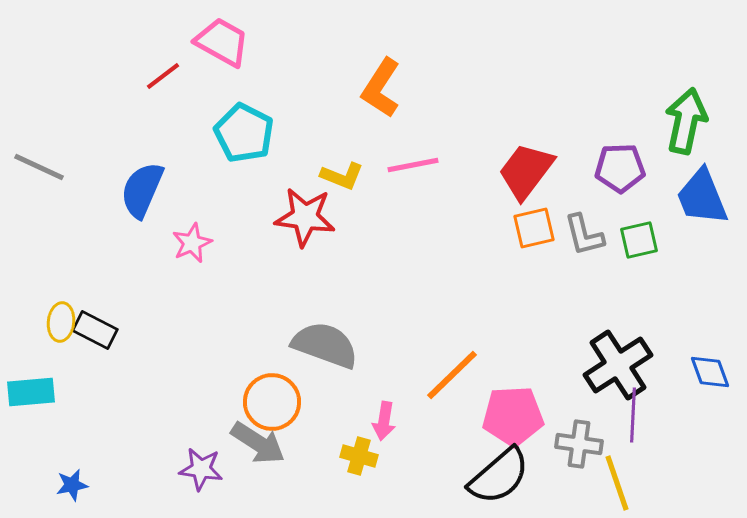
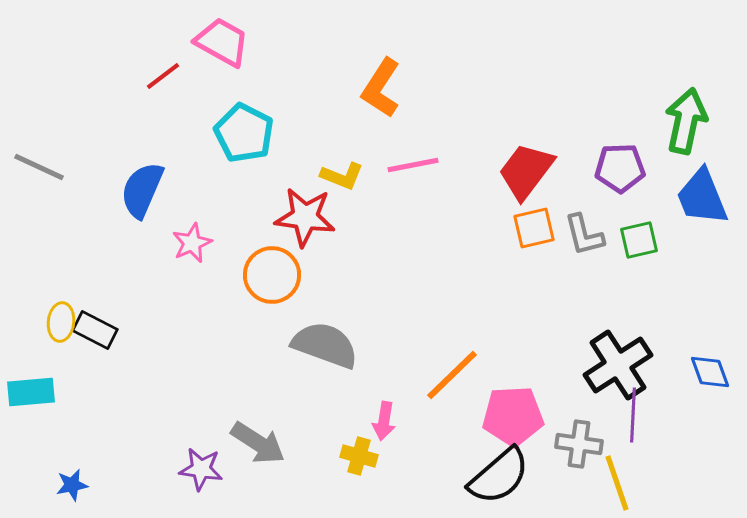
orange circle: moved 127 px up
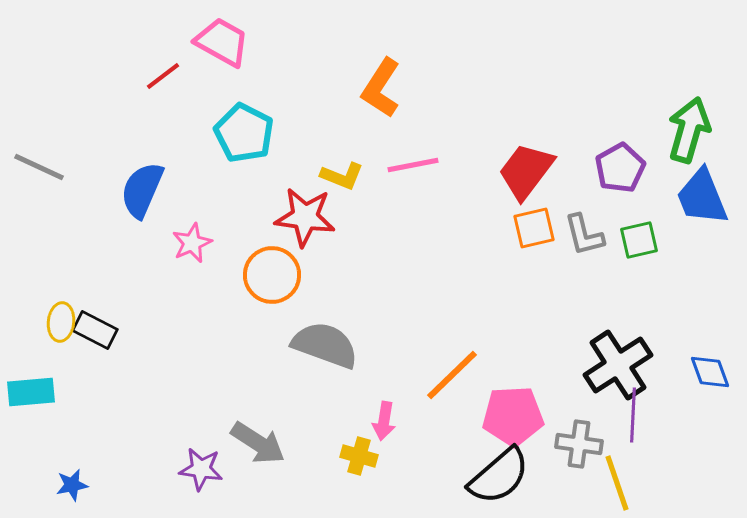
green arrow: moved 3 px right, 9 px down; rotated 4 degrees clockwise
purple pentagon: rotated 27 degrees counterclockwise
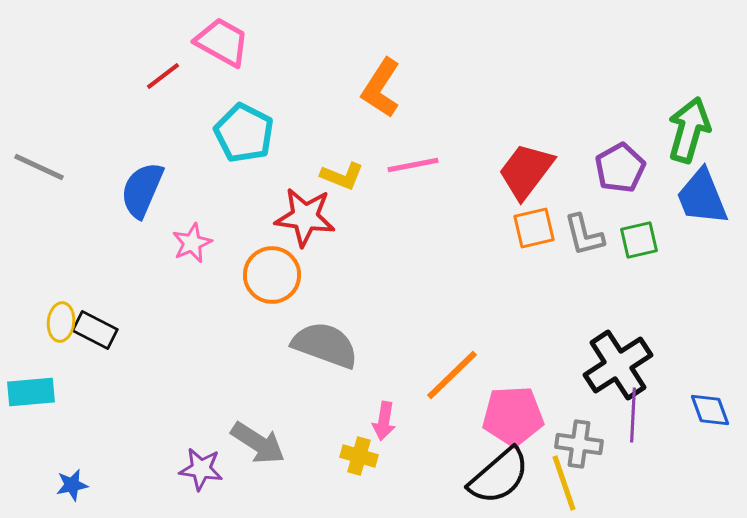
blue diamond: moved 38 px down
yellow line: moved 53 px left
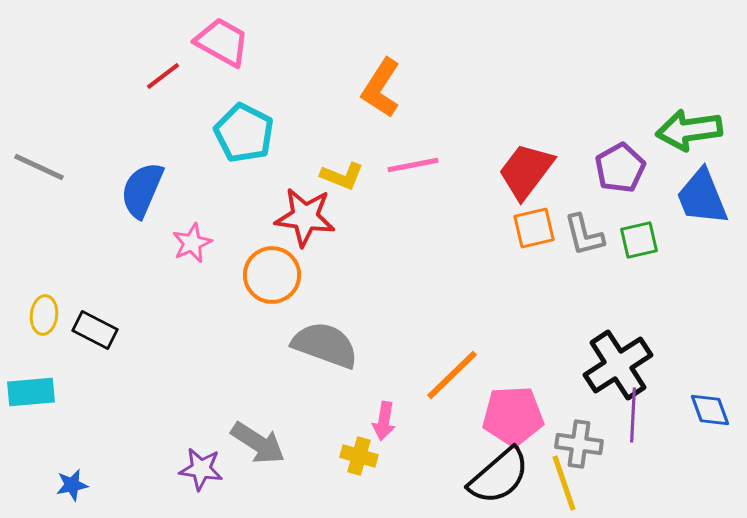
green arrow: rotated 114 degrees counterclockwise
yellow ellipse: moved 17 px left, 7 px up
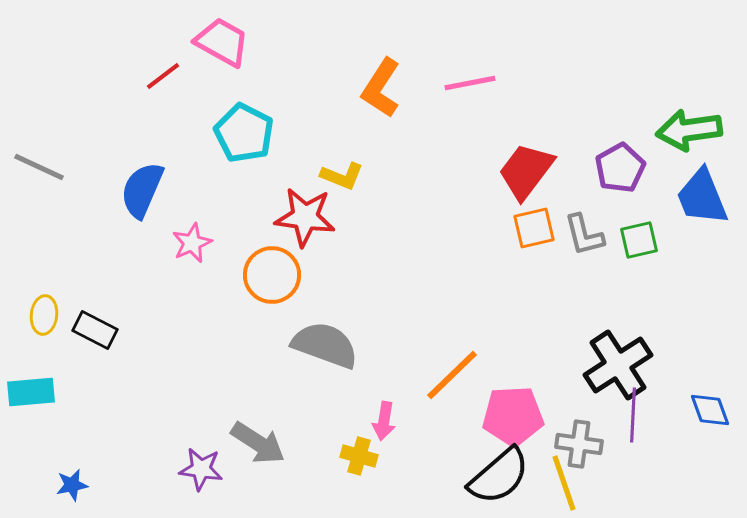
pink line: moved 57 px right, 82 px up
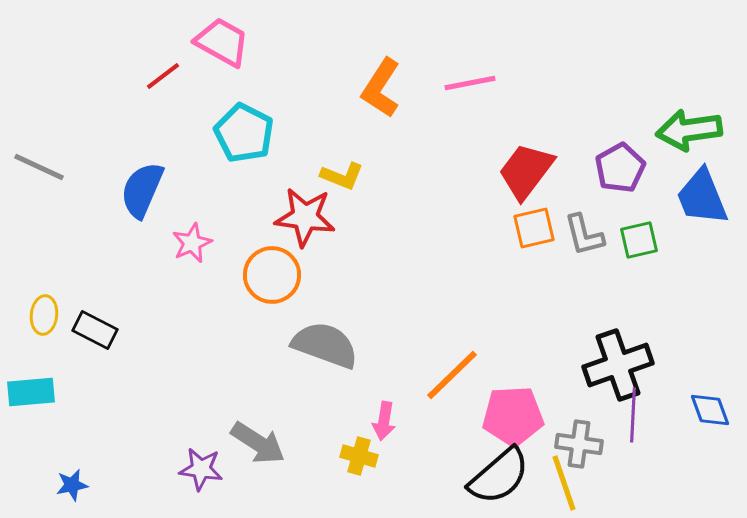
black cross: rotated 14 degrees clockwise
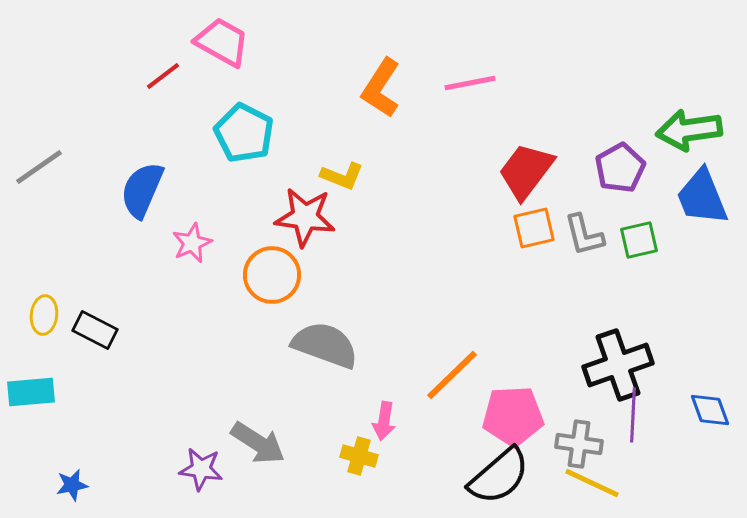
gray line: rotated 60 degrees counterclockwise
yellow line: moved 28 px right; rotated 46 degrees counterclockwise
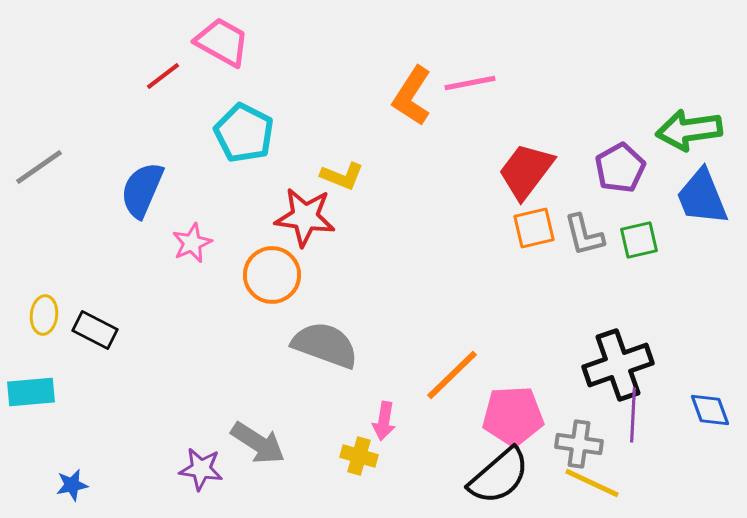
orange L-shape: moved 31 px right, 8 px down
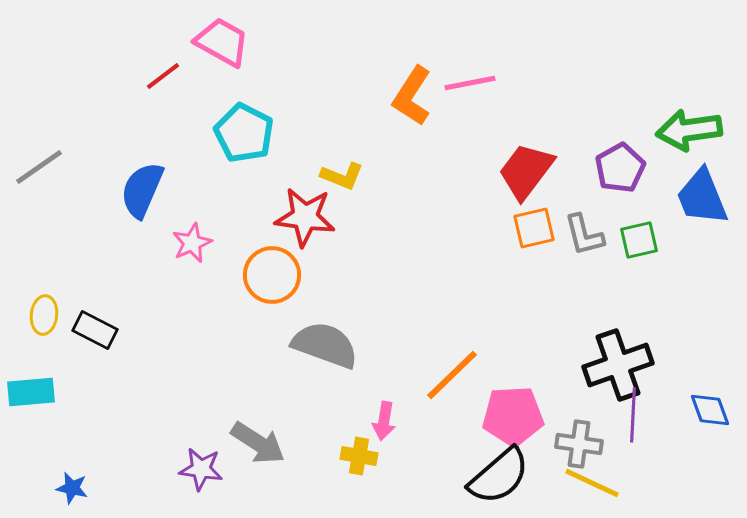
yellow cross: rotated 6 degrees counterclockwise
blue star: moved 3 px down; rotated 24 degrees clockwise
